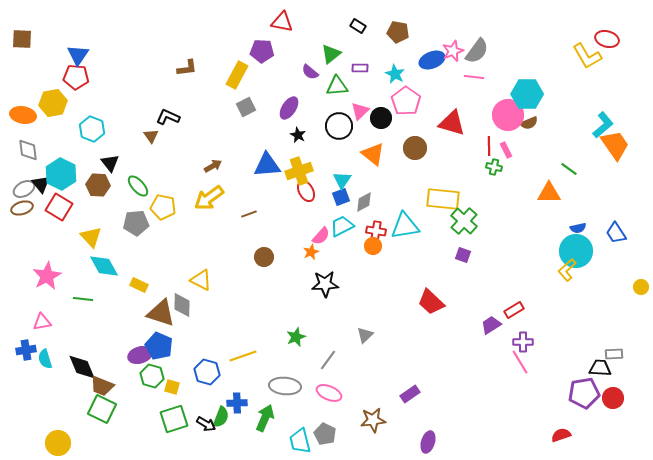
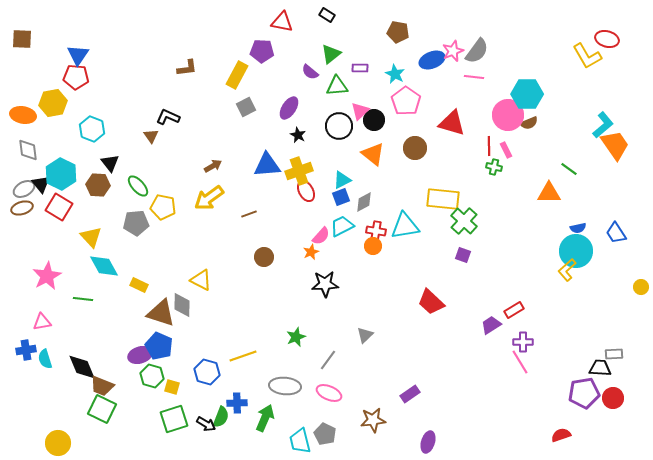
black rectangle at (358, 26): moved 31 px left, 11 px up
black circle at (381, 118): moved 7 px left, 2 px down
cyan triangle at (342, 180): rotated 30 degrees clockwise
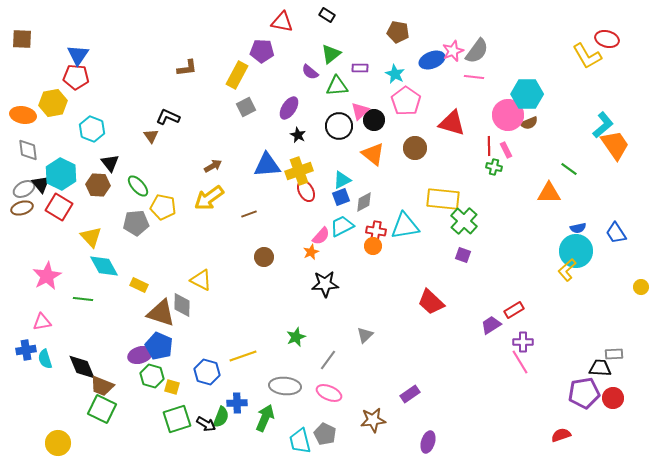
green square at (174, 419): moved 3 px right
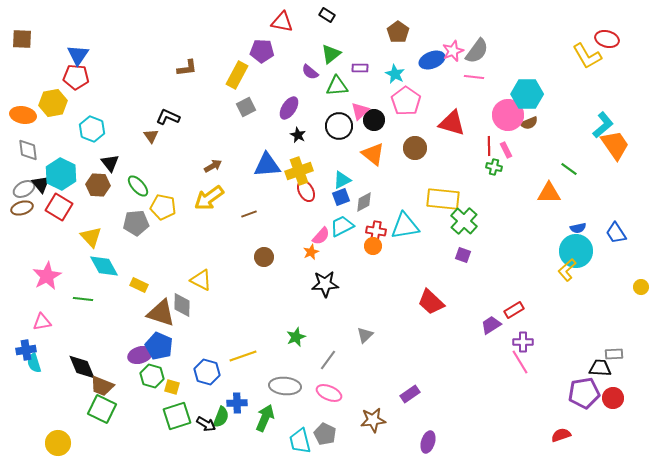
brown pentagon at (398, 32): rotated 25 degrees clockwise
cyan semicircle at (45, 359): moved 11 px left, 4 px down
green square at (177, 419): moved 3 px up
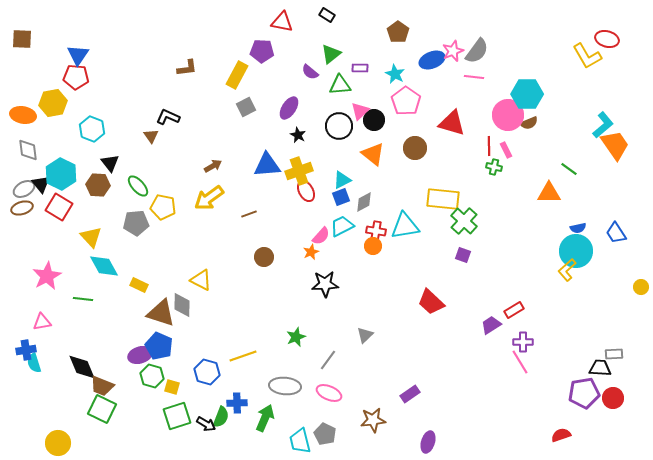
green triangle at (337, 86): moved 3 px right, 1 px up
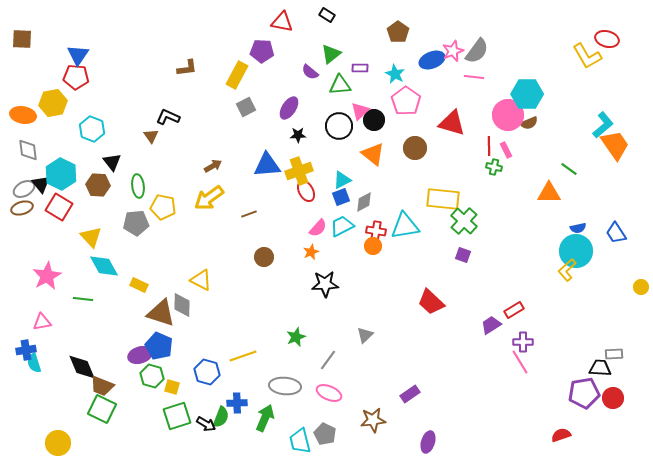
black star at (298, 135): rotated 28 degrees counterclockwise
black triangle at (110, 163): moved 2 px right, 1 px up
green ellipse at (138, 186): rotated 35 degrees clockwise
pink semicircle at (321, 236): moved 3 px left, 8 px up
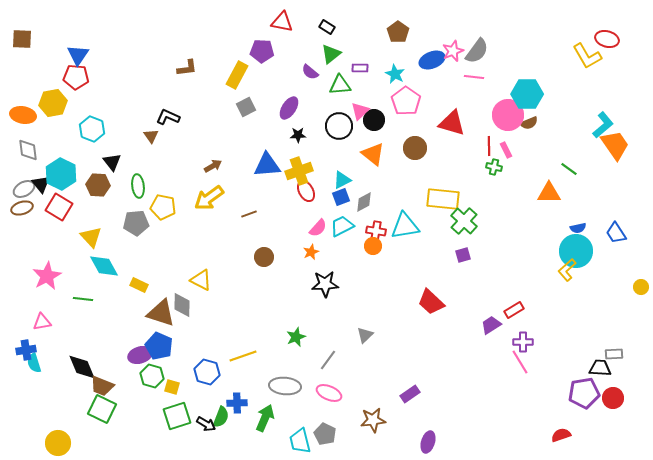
black rectangle at (327, 15): moved 12 px down
purple square at (463, 255): rotated 35 degrees counterclockwise
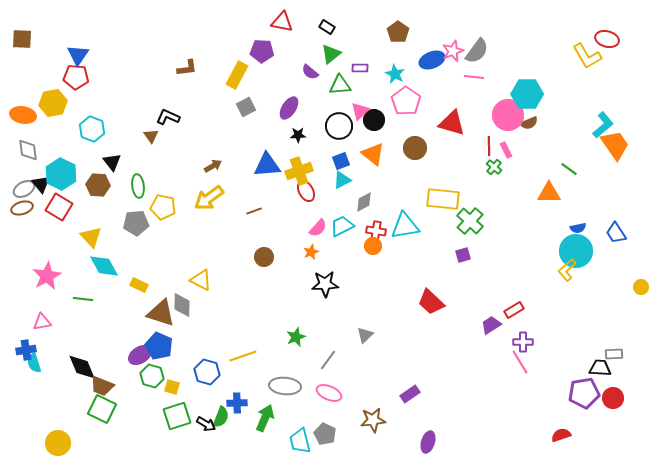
green cross at (494, 167): rotated 28 degrees clockwise
blue square at (341, 197): moved 36 px up
brown line at (249, 214): moved 5 px right, 3 px up
green cross at (464, 221): moved 6 px right
purple ellipse at (140, 355): rotated 15 degrees counterclockwise
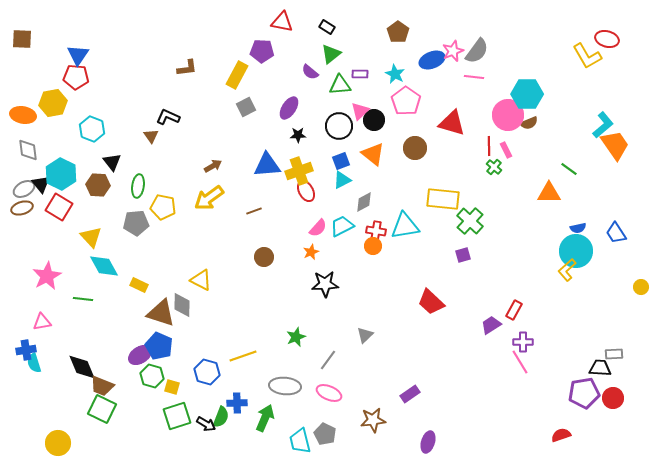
purple rectangle at (360, 68): moved 6 px down
green ellipse at (138, 186): rotated 15 degrees clockwise
red rectangle at (514, 310): rotated 30 degrees counterclockwise
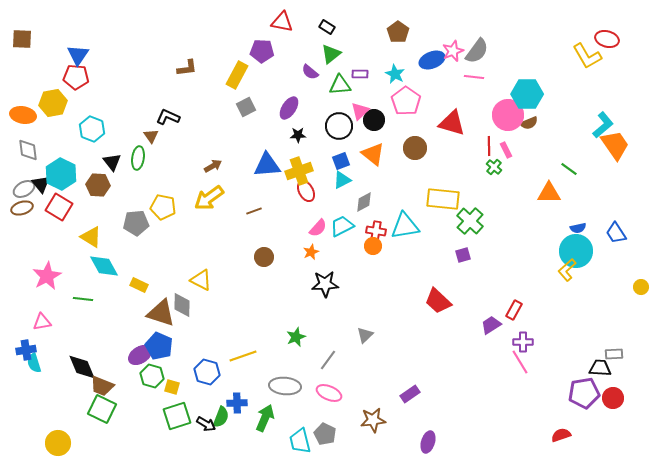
green ellipse at (138, 186): moved 28 px up
yellow triangle at (91, 237): rotated 15 degrees counterclockwise
red trapezoid at (431, 302): moved 7 px right, 1 px up
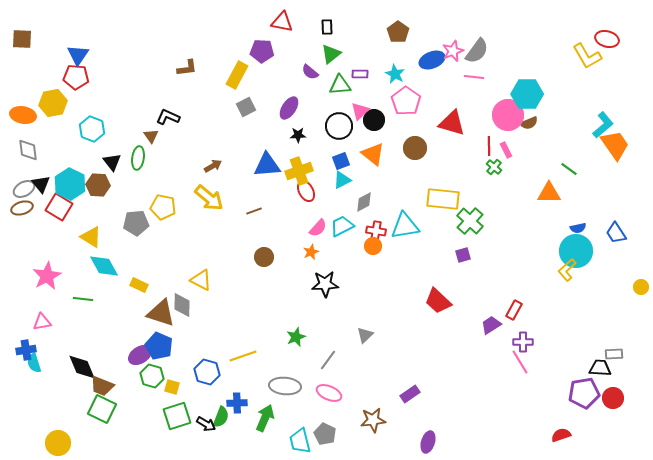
black rectangle at (327, 27): rotated 56 degrees clockwise
cyan hexagon at (61, 174): moved 9 px right, 10 px down
yellow arrow at (209, 198): rotated 104 degrees counterclockwise
